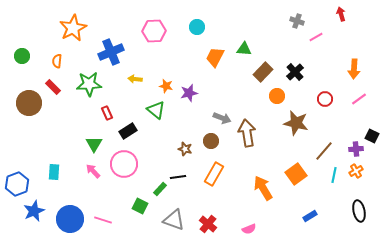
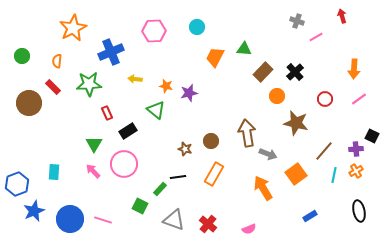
red arrow at (341, 14): moved 1 px right, 2 px down
gray arrow at (222, 118): moved 46 px right, 36 px down
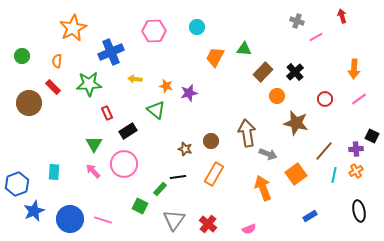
orange arrow at (263, 188): rotated 10 degrees clockwise
gray triangle at (174, 220): rotated 45 degrees clockwise
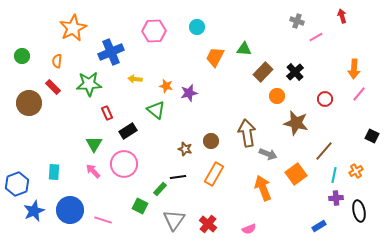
pink line at (359, 99): moved 5 px up; rotated 14 degrees counterclockwise
purple cross at (356, 149): moved 20 px left, 49 px down
blue rectangle at (310, 216): moved 9 px right, 10 px down
blue circle at (70, 219): moved 9 px up
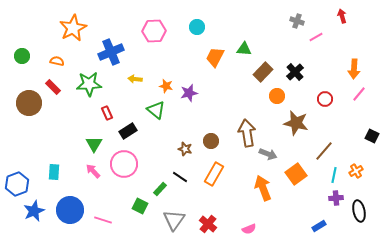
orange semicircle at (57, 61): rotated 96 degrees clockwise
black line at (178, 177): moved 2 px right; rotated 42 degrees clockwise
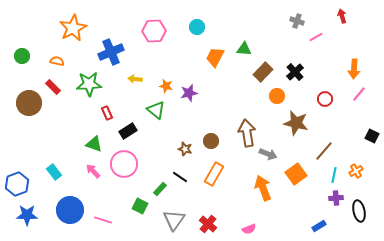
green triangle at (94, 144): rotated 42 degrees counterclockwise
cyan rectangle at (54, 172): rotated 42 degrees counterclockwise
blue star at (34, 211): moved 7 px left, 4 px down; rotated 25 degrees clockwise
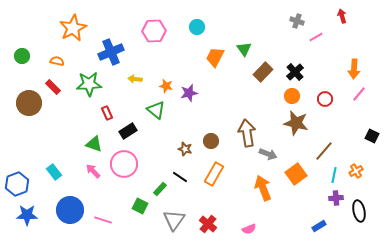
green triangle at (244, 49): rotated 49 degrees clockwise
orange circle at (277, 96): moved 15 px right
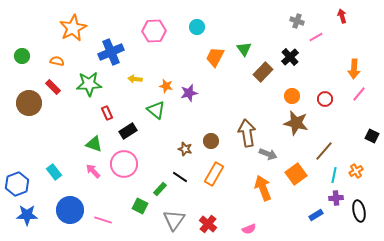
black cross at (295, 72): moved 5 px left, 15 px up
blue rectangle at (319, 226): moved 3 px left, 11 px up
